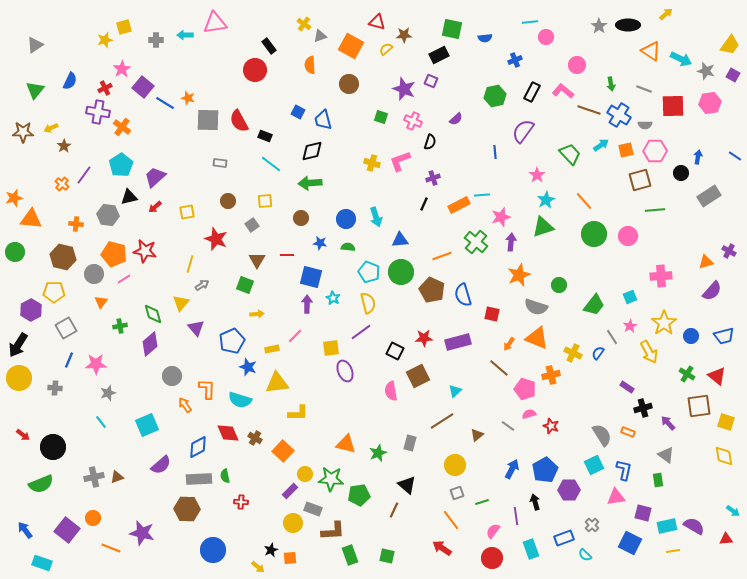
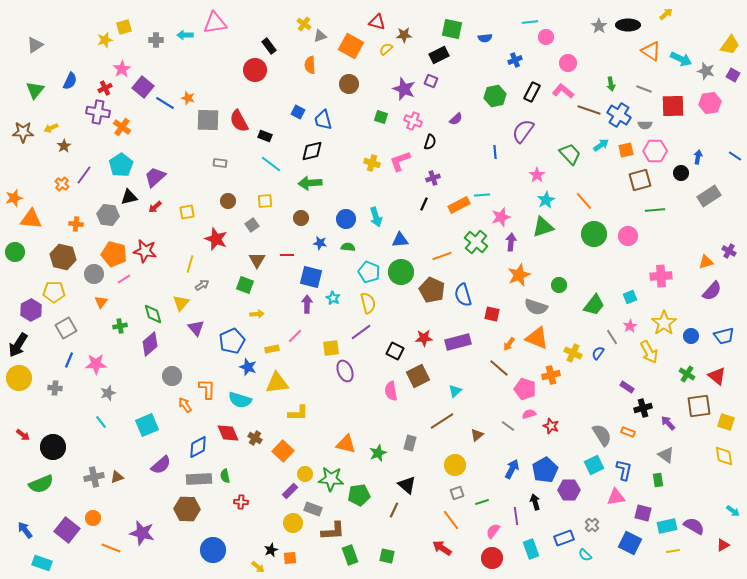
pink circle at (577, 65): moved 9 px left, 2 px up
red triangle at (726, 539): moved 3 px left, 6 px down; rotated 24 degrees counterclockwise
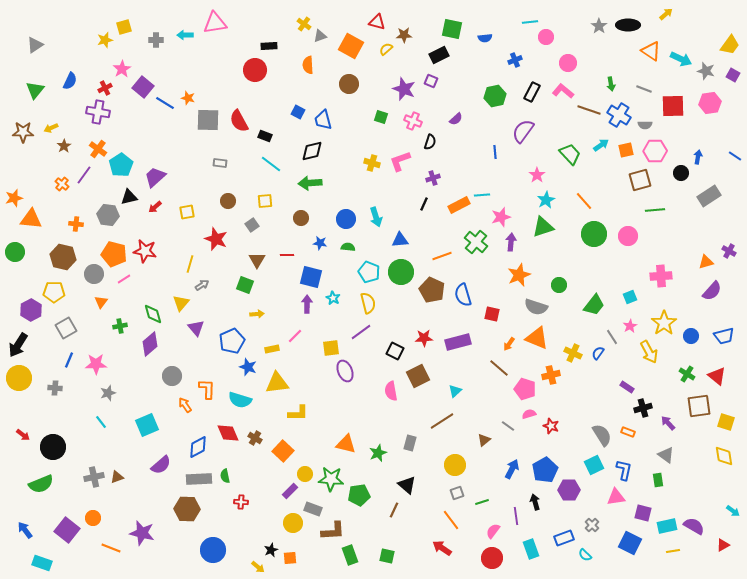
black rectangle at (269, 46): rotated 56 degrees counterclockwise
orange semicircle at (310, 65): moved 2 px left
orange cross at (122, 127): moved 24 px left, 22 px down
brown triangle at (477, 435): moved 7 px right, 5 px down
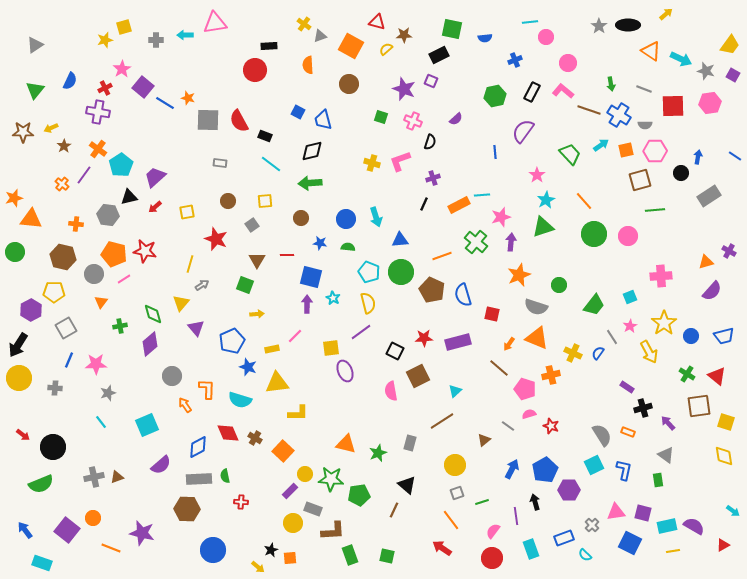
pink triangle at (616, 497): moved 15 px down
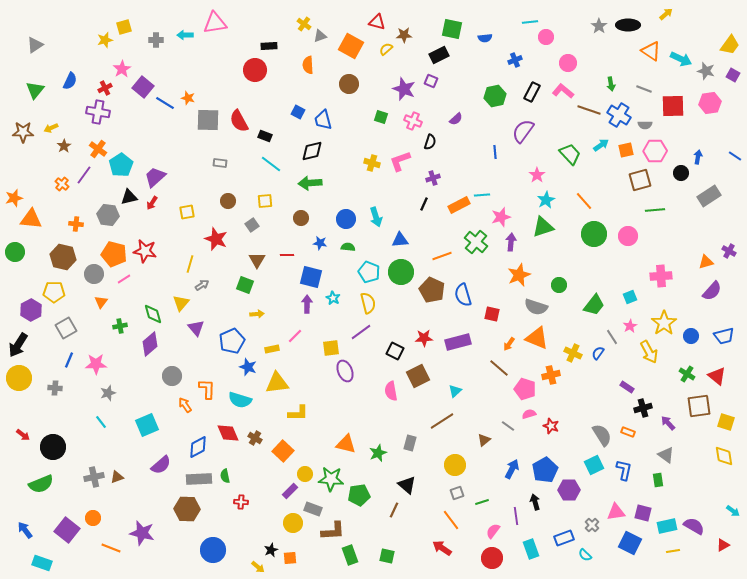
red arrow at (155, 207): moved 3 px left, 4 px up; rotated 16 degrees counterclockwise
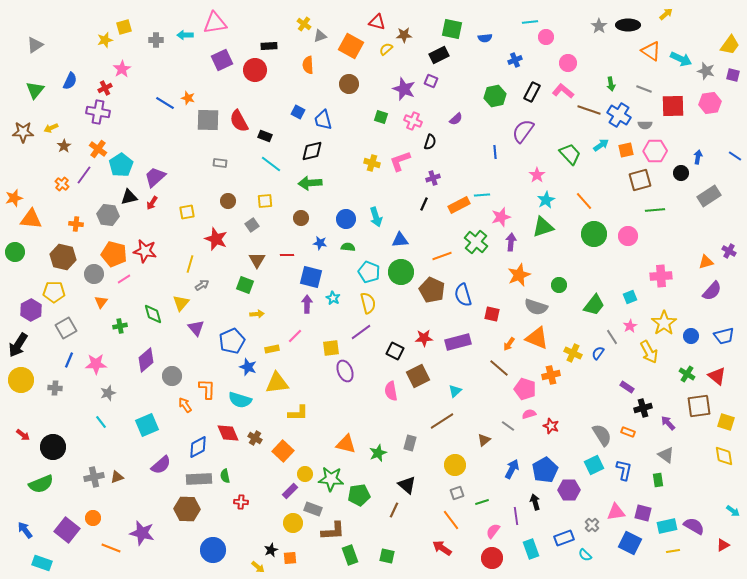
purple square at (733, 75): rotated 16 degrees counterclockwise
purple square at (143, 87): moved 79 px right, 27 px up; rotated 25 degrees clockwise
purple diamond at (150, 344): moved 4 px left, 16 px down
yellow circle at (19, 378): moved 2 px right, 2 px down
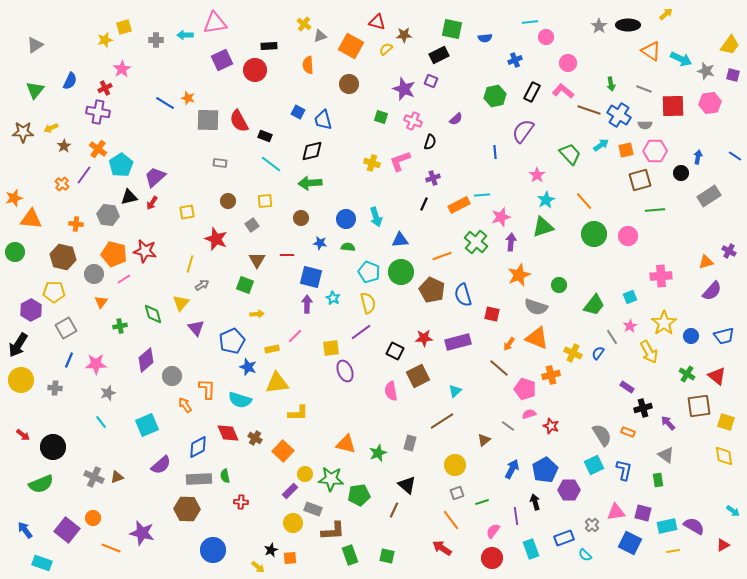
gray cross at (94, 477): rotated 36 degrees clockwise
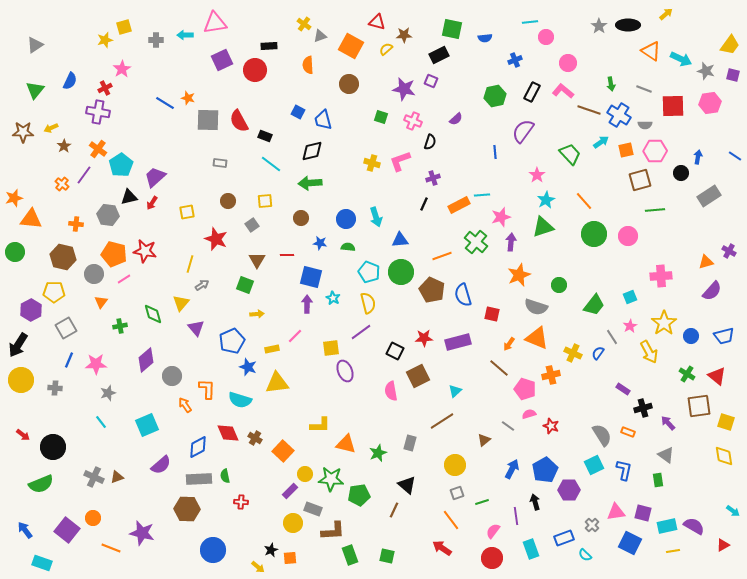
purple star at (404, 89): rotated 10 degrees counterclockwise
cyan arrow at (601, 145): moved 3 px up
purple rectangle at (627, 387): moved 4 px left, 2 px down
yellow L-shape at (298, 413): moved 22 px right, 12 px down
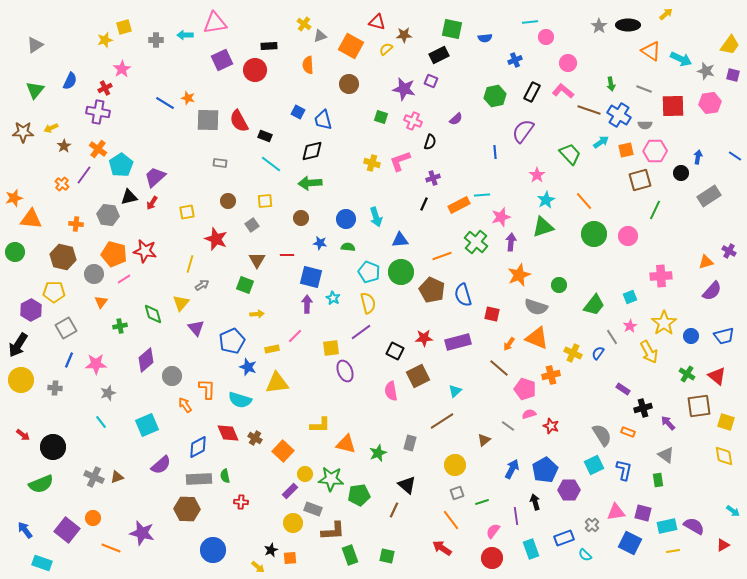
green line at (655, 210): rotated 60 degrees counterclockwise
